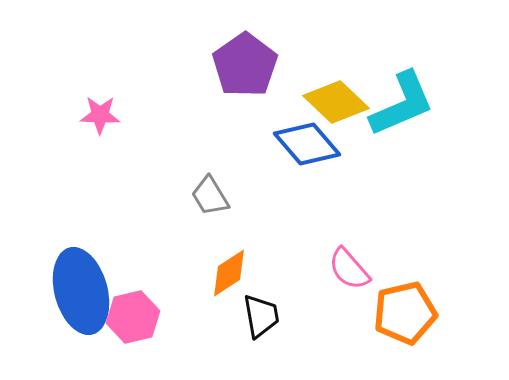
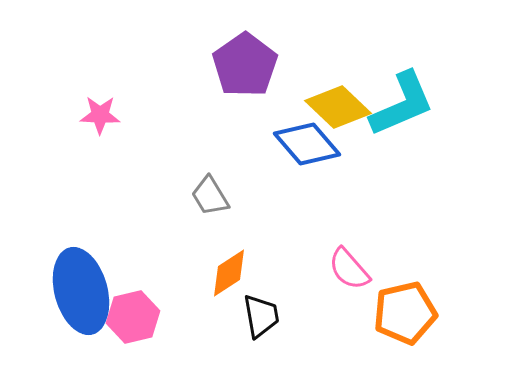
yellow diamond: moved 2 px right, 5 px down
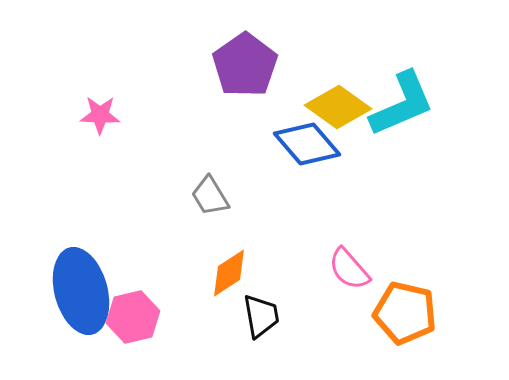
yellow diamond: rotated 8 degrees counterclockwise
orange pentagon: rotated 26 degrees clockwise
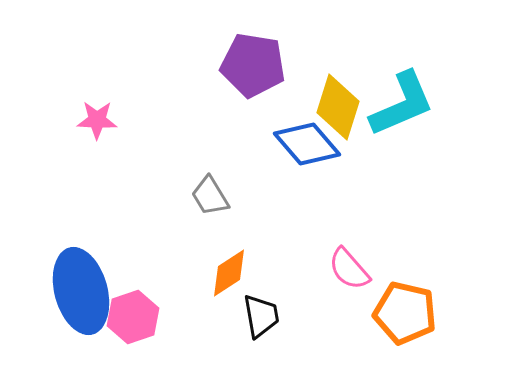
purple pentagon: moved 8 px right; rotated 28 degrees counterclockwise
yellow diamond: rotated 72 degrees clockwise
pink star: moved 3 px left, 5 px down
pink hexagon: rotated 6 degrees counterclockwise
